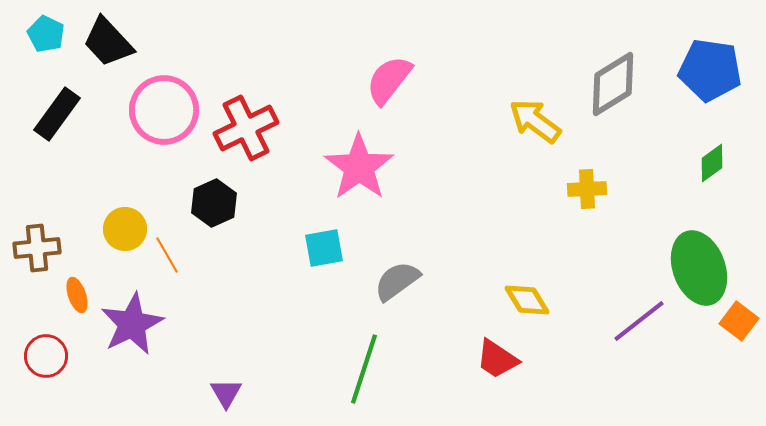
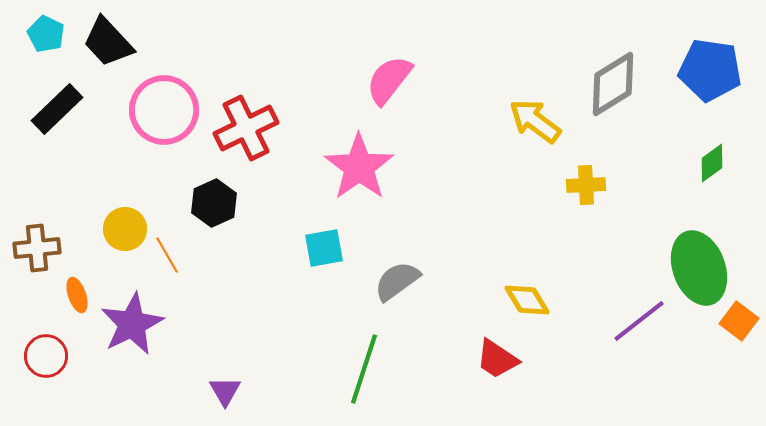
black rectangle: moved 5 px up; rotated 10 degrees clockwise
yellow cross: moved 1 px left, 4 px up
purple triangle: moved 1 px left, 2 px up
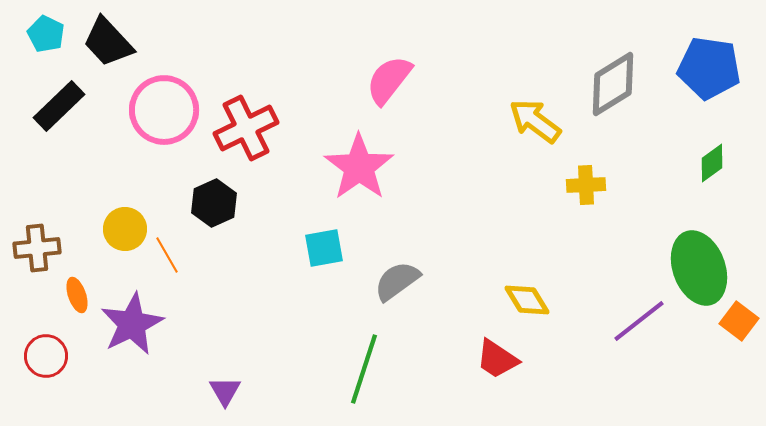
blue pentagon: moved 1 px left, 2 px up
black rectangle: moved 2 px right, 3 px up
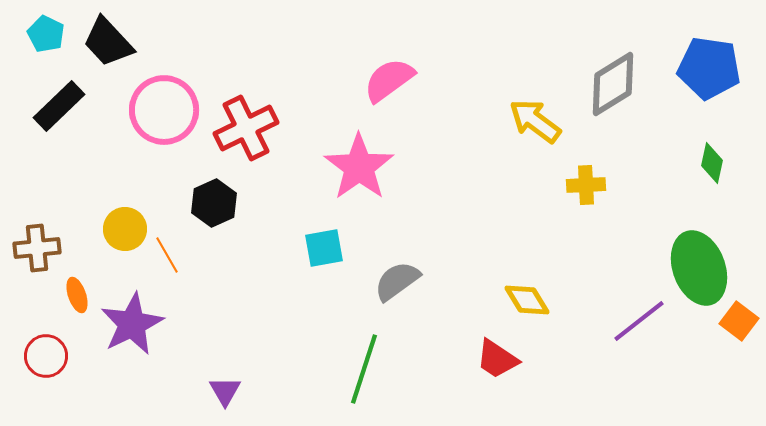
pink semicircle: rotated 16 degrees clockwise
green diamond: rotated 42 degrees counterclockwise
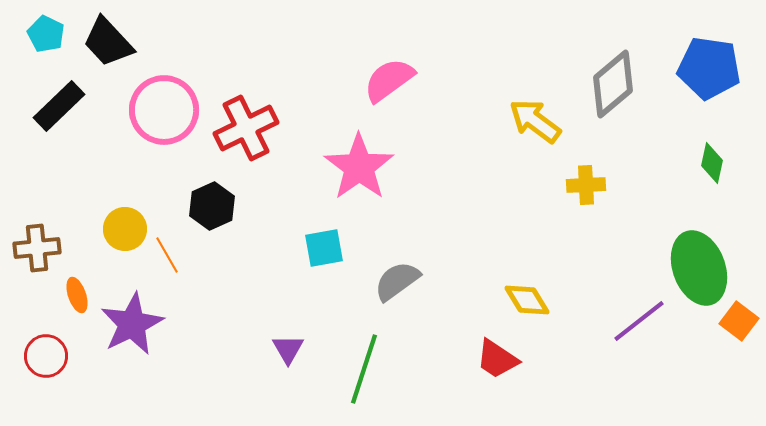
gray diamond: rotated 8 degrees counterclockwise
black hexagon: moved 2 px left, 3 px down
purple triangle: moved 63 px right, 42 px up
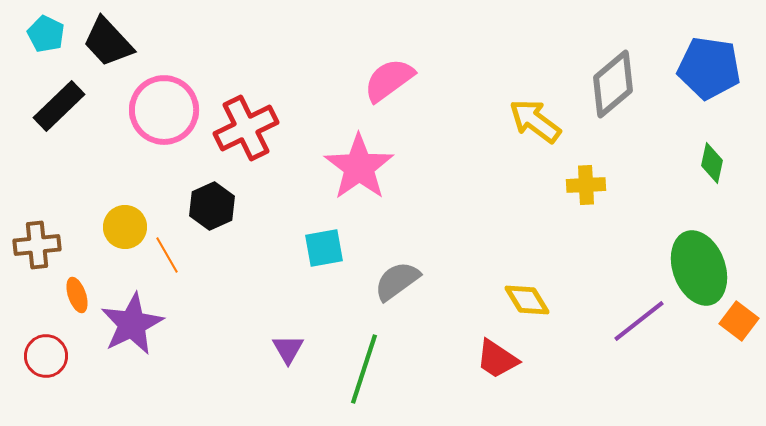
yellow circle: moved 2 px up
brown cross: moved 3 px up
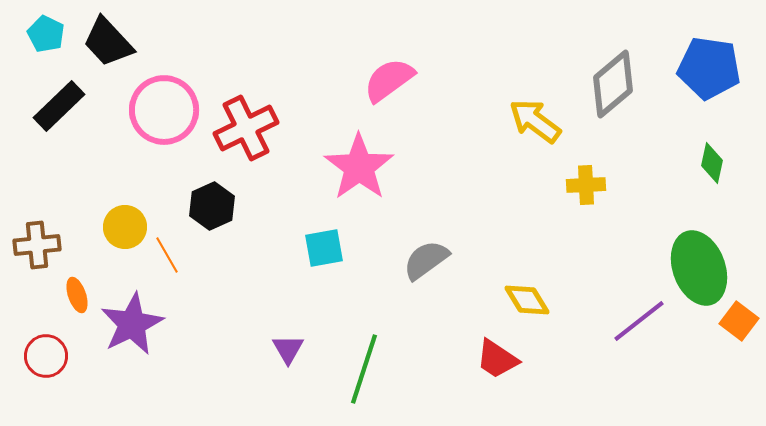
gray semicircle: moved 29 px right, 21 px up
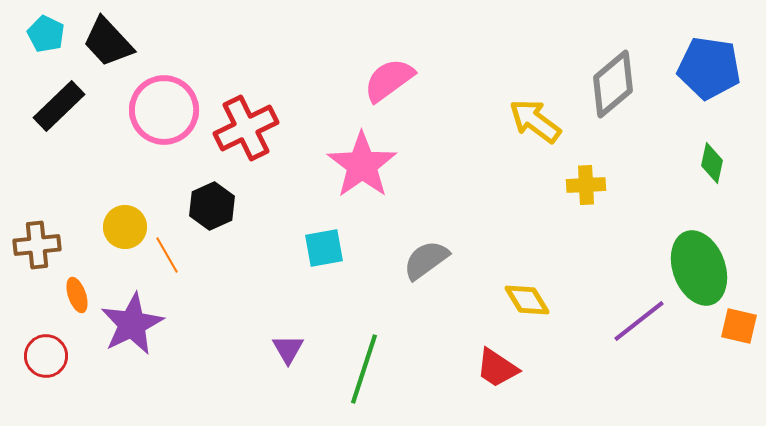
pink star: moved 3 px right, 2 px up
orange square: moved 5 px down; rotated 24 degrees counterclockwise
red trapezoid: moved 9 px down
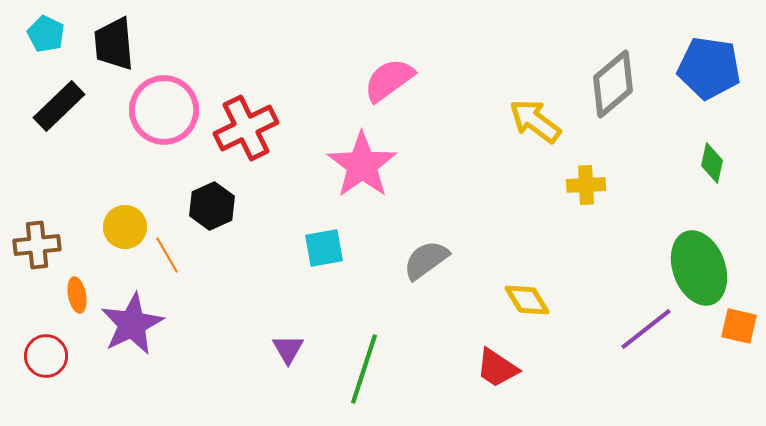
black trapezoid: moved 6 px right, 2 px down; rotated 38 degrees clockwise
orange ellipse: rotated 8 degrees clockwise
purple line: moved 7 px right, 8 px down
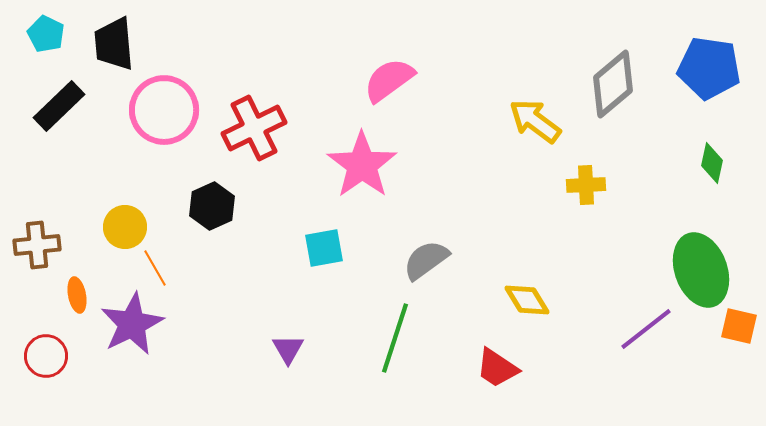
red cross: moved 8 px right
orange line: moved 12 px left, 13 px down
green ellipse: moved 2 px right, 2 px down
green line: moved 31 px right, 31 px up
